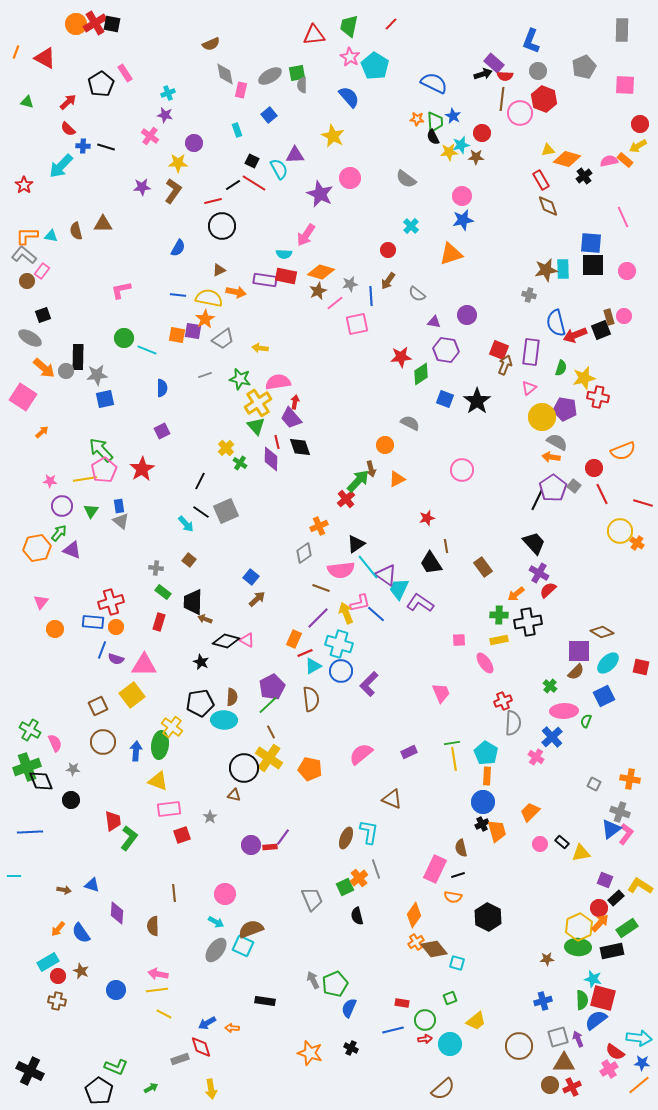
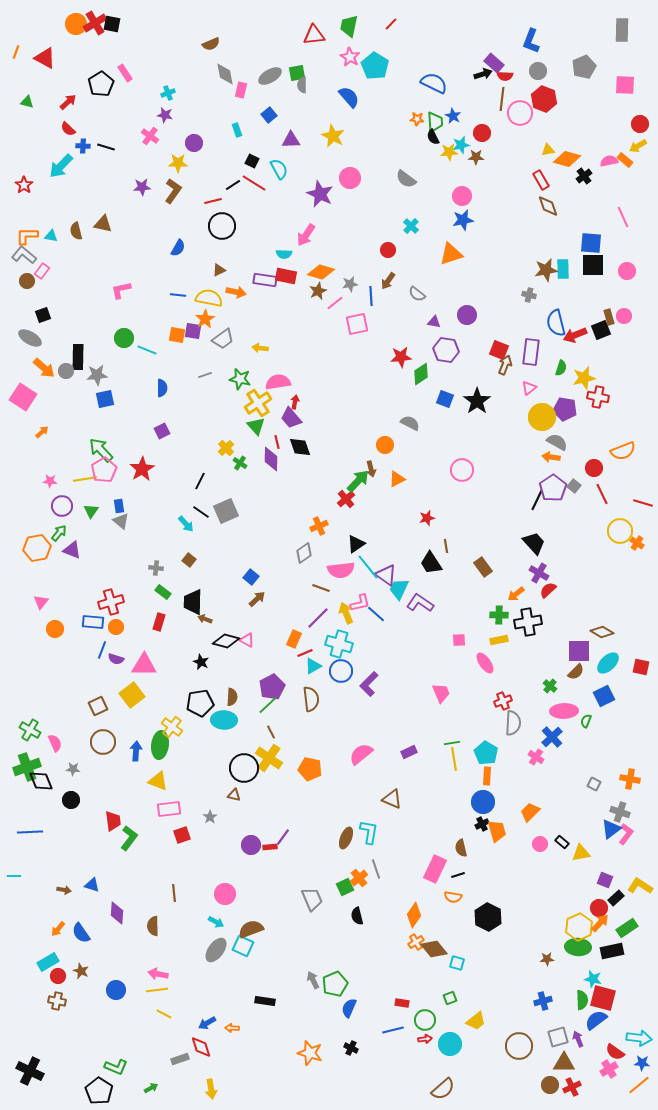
purple triangle at (295, 155): moved 4 px left, 15 px up
brown triangle at (103, 224): rotated 12 degrees clockwise
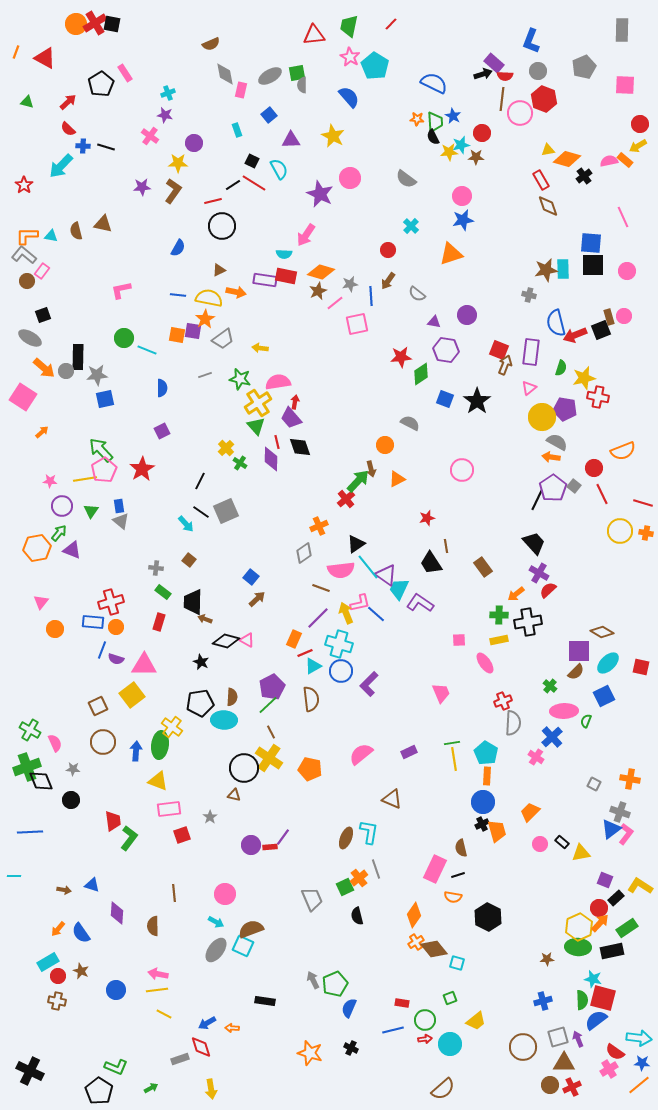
orange cross at (637, 543): moved 9 px right, 10 px up; rotated 24 degrees counterclockwise
brown circle at (519, 1046): moved 4 px right, 1 px down
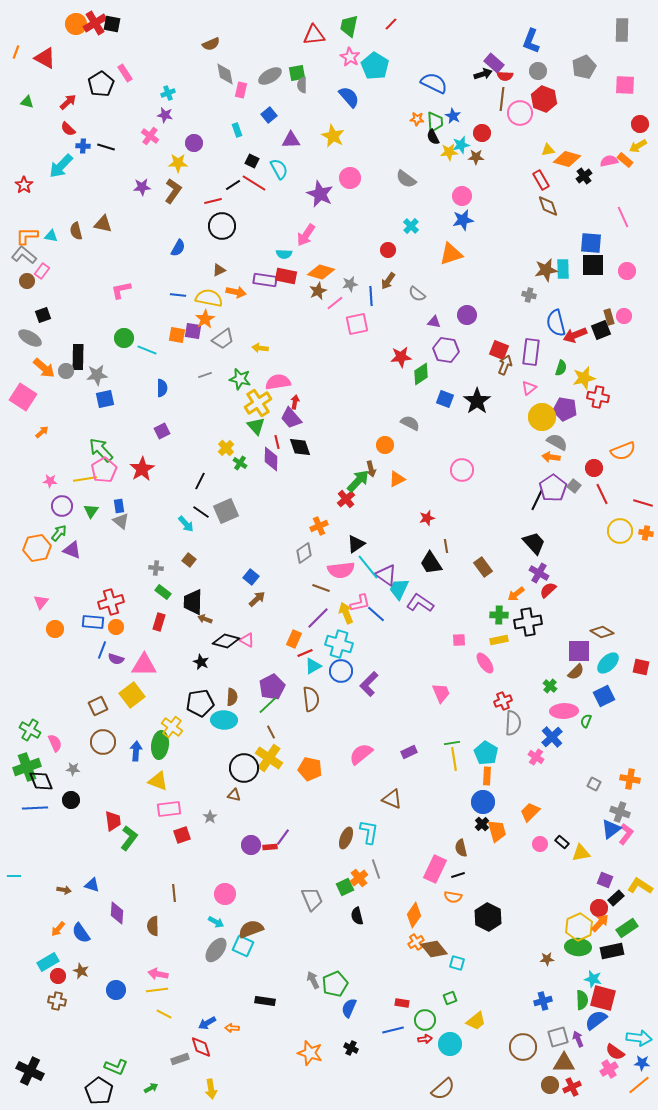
black cross at (482, 824): rotated 16 degrees counterclockwise
blue line at (30, 832): moved 5 px right, 24 px up
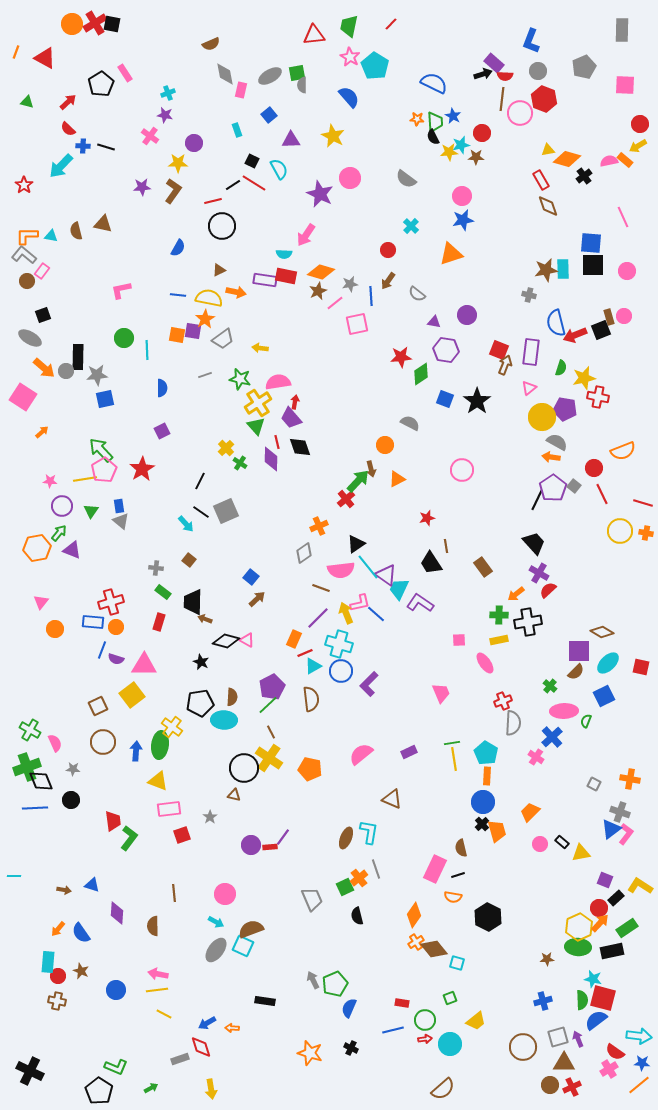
orange circle at (76, 24): moved 4 px left
cyan line at (147, 350): rotated 66 degrees clockwise
cyan rectangle at (48, 962): rotated 55 degrees counterclockwise
cyan arrow at (639, 1038): moved 2 px up
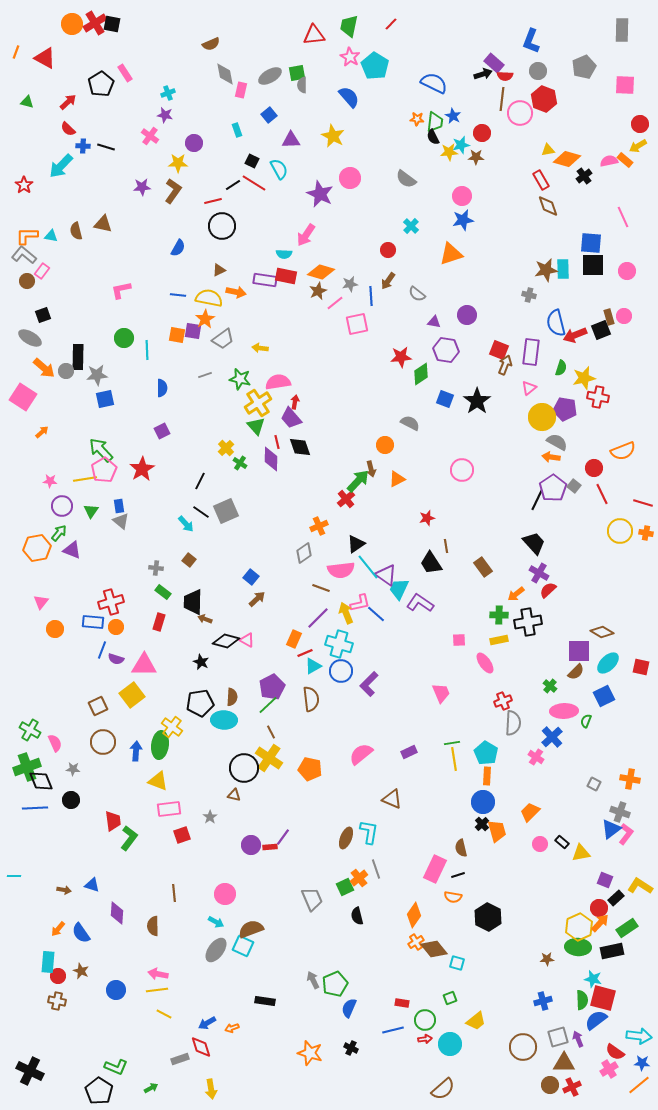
green trapezoid at (435, 122): rotated 10 degrees clockwise
orange arrow at (232, 1028): rotated 24 degrees counterclockwise
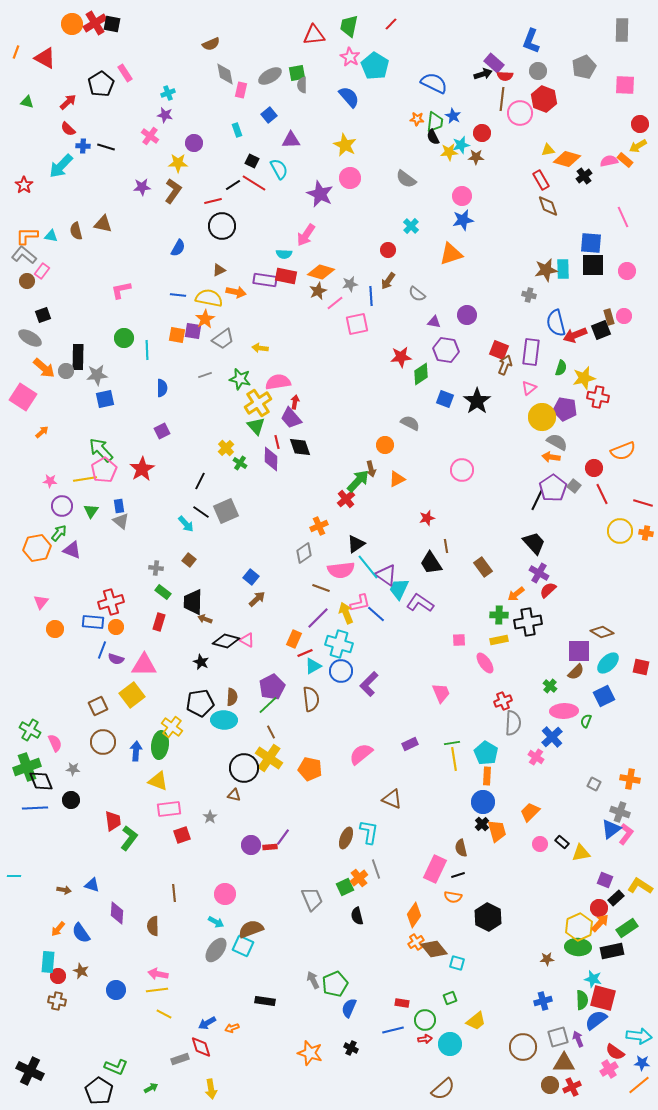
yellow star at (333, 136): moved 12 px right, 9 px down
purple rectangle at (409, 752): moved 1 px right, 8 px up
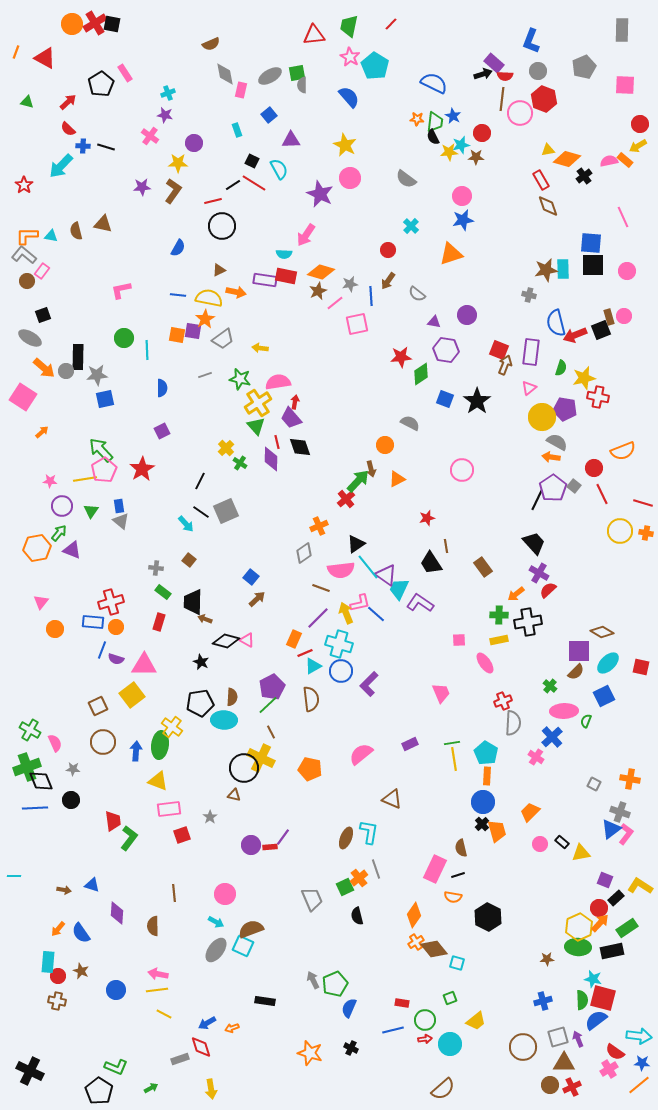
yellow cross at (269, 758): moved 8 px left; rotated 8 degrees counterclockwise
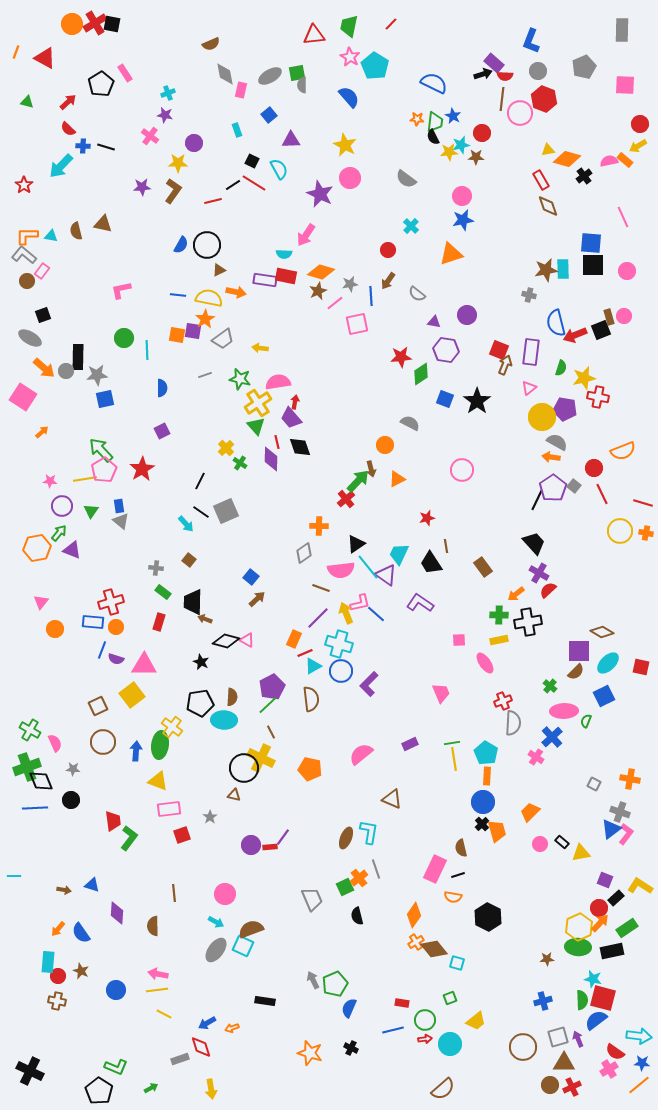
black circle at (222, 226): moved 15 px left, 19 px down
blue semicircle at (178, 248): moved 3 px right, 3 px up
orange cross at (319, 526): rotated 24 degrees clockwise
cyan trapezoid at (399, 589): moved 35 px up
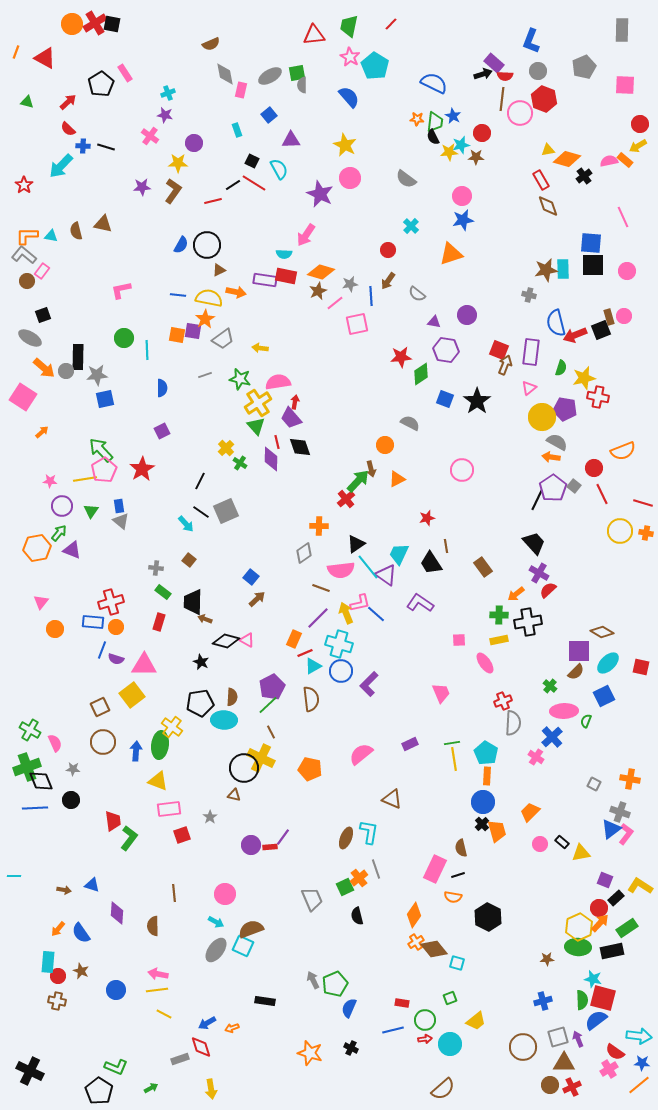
brown square at (98, 706): moved 2 px right, 1 px down
